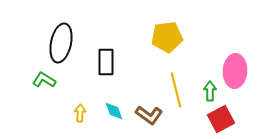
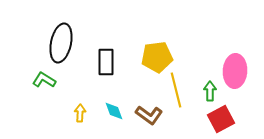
yellow pentagon: moved 10 px left, 20 px down
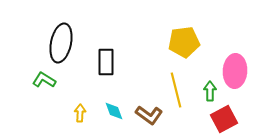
yellow pentagon: moved 27 px right, 15 px up
red square: moved 3 px right
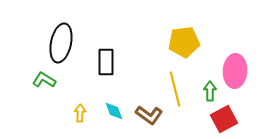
yellow line: moved 1 px left, 1 px up
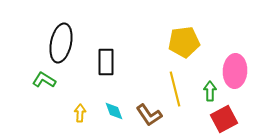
brown L-shape: rotated 20 degrees clockwise
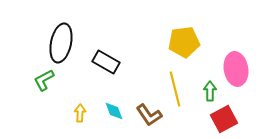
black rectangle: rotated 60 degrees counterclockwise
pink ellipse: moved 1 px right, 2 px up; rotated 12 degrees counterclockwise
green L-shape: rotated 60 degrees counterclockwise
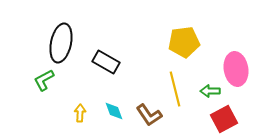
green arrow: rotated 90 degrees counterclockwise
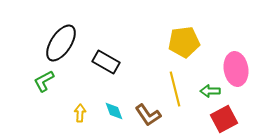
black ellipse: rotated 21 degrees clockwise
green L-shape: moved 1 px down
brown L-shape: moved 1 px left
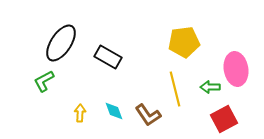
black rectangle: moved 2 px right, 5 px up
green arrow: moved 4 px up
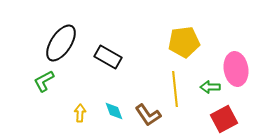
yellow line: rotated 8 degrees clockwise
